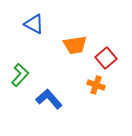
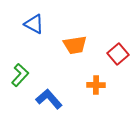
red square: moved 12 px right, 4 px up
orange cross: rotated 18 degrees counterclockwise
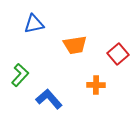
blue triangle: rotated 40 degrees counterclockwise
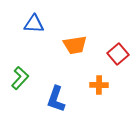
blue triangle: rotated 15 degrees clockwise
green L-shape: moved 3 px down
orange cross: moved 3 px right
blue L-shape: moved 7 px right; rotated 120 degrees counterclockwise
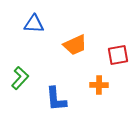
orange trapezoid: rotated 15 degrees counterclockwise
red square: moved 1 px down; rotated 30 degrees clockwise
blue L-shape: rotated 24 degrees counterclockwise
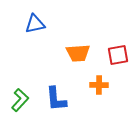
blue triangle: moved 1 px right; rotated 15 degrees counterclockwise
orange trapezoid: moved 3 px right, 8 px down; rotated 20 degrees clockwise
green L-shape: moved 22 px down
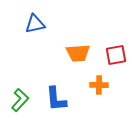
red square: moved 2 px left
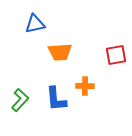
orange trapezoid: moved 18 px left, 1 px up
orange cross: moved 14 px left, 1 px down
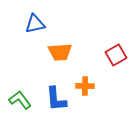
red square: rotated 20 degrees counterclockwise
green L-shape: rotated 80 degrees counterclockwise
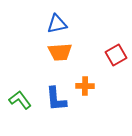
blue triangle: moved 22 px right
